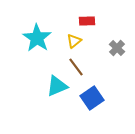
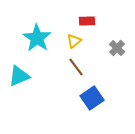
cyan triangle: moved 38 px left, 10 px up
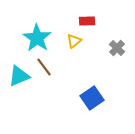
brown line: moved 32 px left
